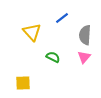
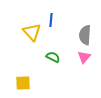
blue line: moved 11 px left, 2 px down; rotated 48 degrees counterclockwise
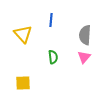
yellow triangle: moved 9 px left, 2 px down
green semicircle: rotated 56 degrees clockwise
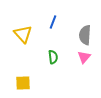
blue line: moved 2 px right, 2 px down; rotated 16 degrees clockwise
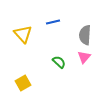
blue line: rotated 56 degrees clockwise
green semicircle: moved 6 px right, 5 px down; rotated 40 degrees counterclockwise
yellow square: rotated 28 degrees counterclockwise
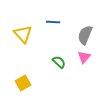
blue line: rotated 16 degrees clockwise
gray semicircle: rotated 18 degrees clockwise
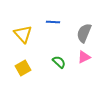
gray semicircle: moved 1 px left, 2 px up
pink triangle: rotated 24 degrees clockwise
yellow square: moved 15 px up
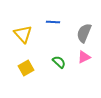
yellow square: moved 3 px right
